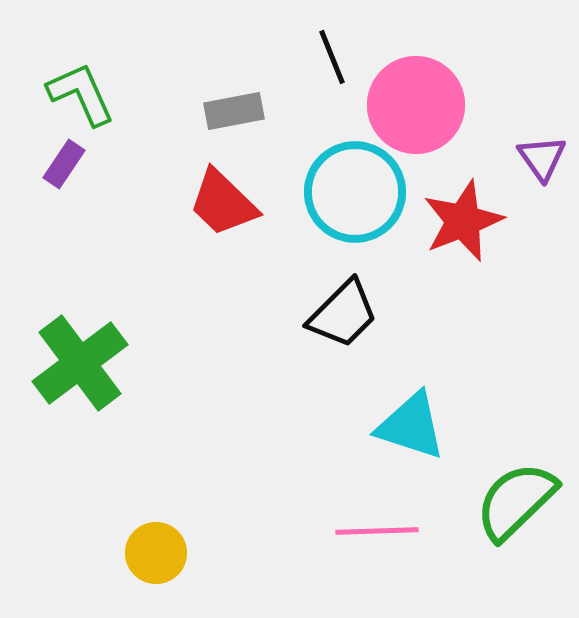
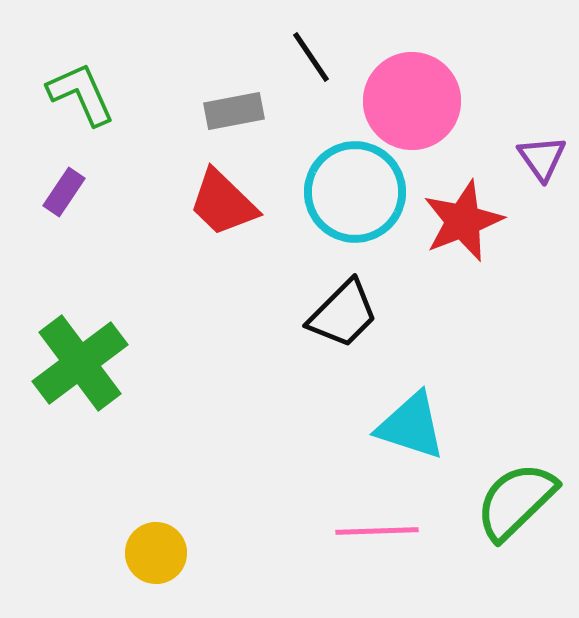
black line: moved 21 px left; rotated 12 degrees counterclockwise
pink circle: moved 4 px left, 4 px up
purple rectangle: moved 28 px down
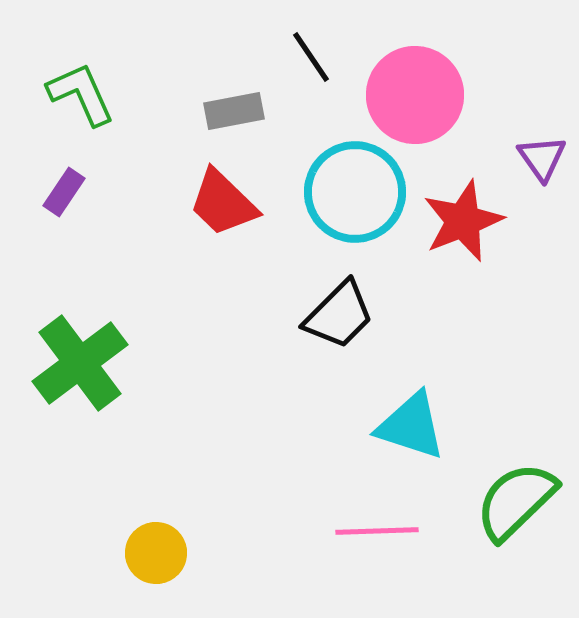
pink circle: moved 3 px right, 6 px up
black trapezoid: moved 4 px left, 1 px down
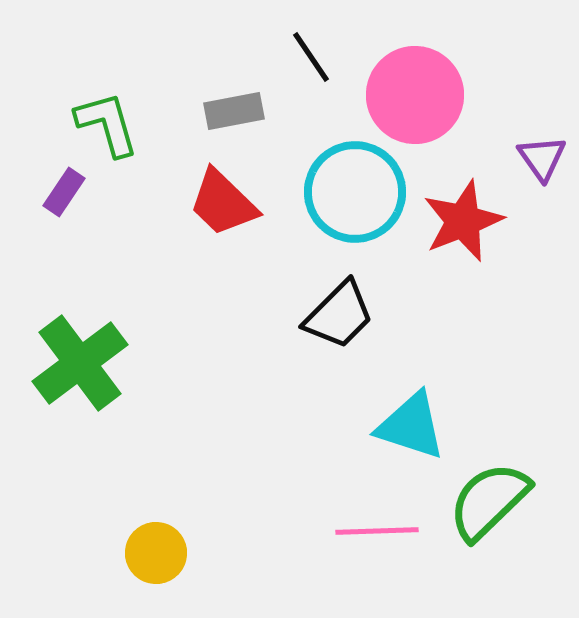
green L-shape: moved 26 px right, 30 px down; rotated 8 degrees clockwise
green semicircle: moved 27 px left
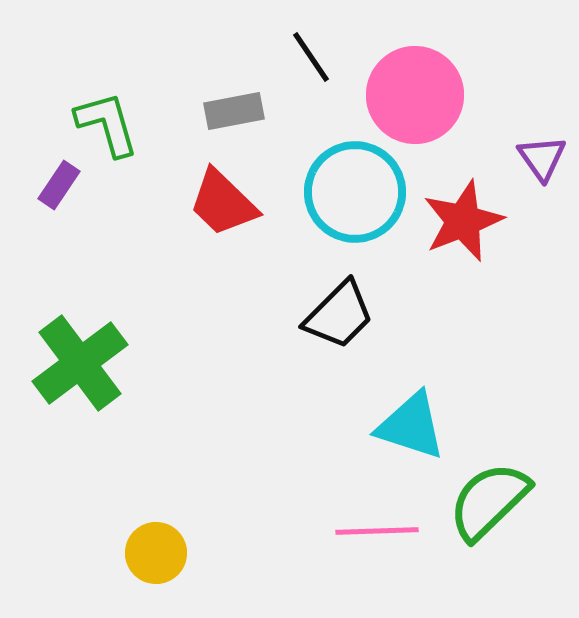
purple rectangle: moved 5 px left, 7 px up
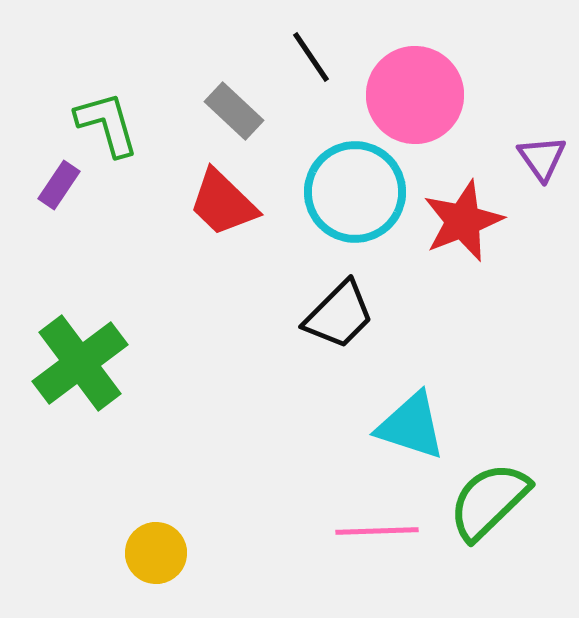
gray rectangle: rotated 54 degrees clockwise
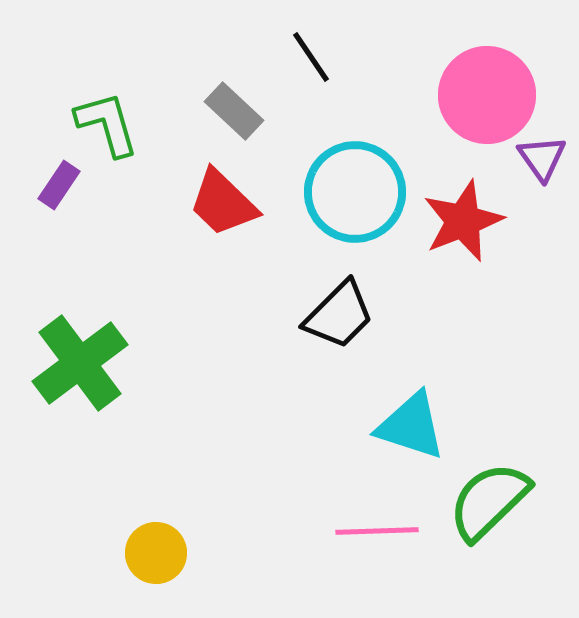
pink circle: moved 72 px right
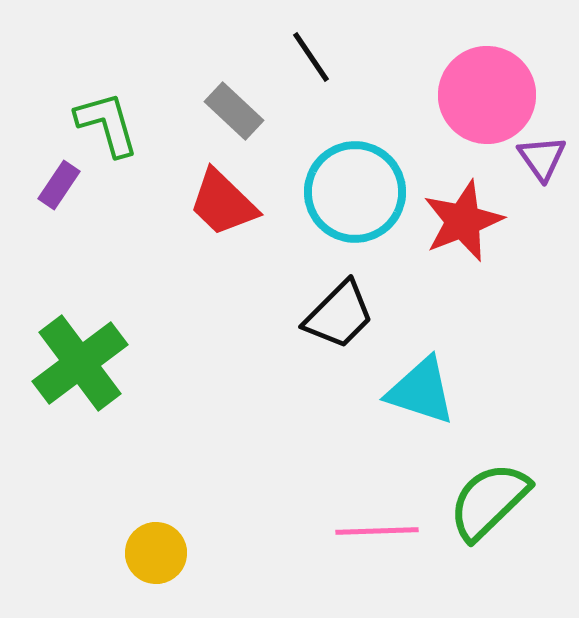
cyan triangle: moved 10 px right, 35 px up
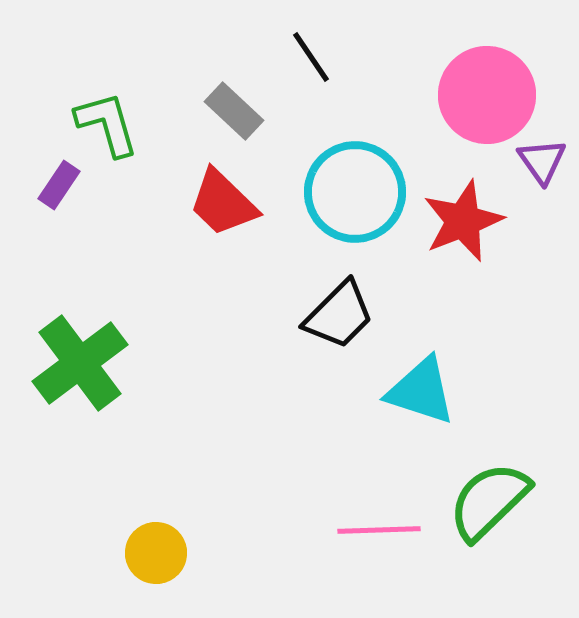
purple triangle: moved 3 px down
pink line: moved 2 px right, 1 px up
